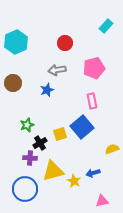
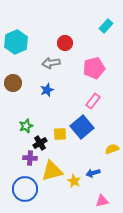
gray arrow: moved 6 px left, 7 px up
pink rectangle: moved 1 px right; rotated 49 degrees clockwise
green star: moved 1 px left, 1 px down
yellow square: rotated 16 degrees clockwise
yellow triangle: moved 1 px left
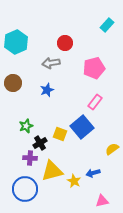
cyan rectangle: moved 1 px right, 1 px up
pink rectangle: moved 2 px right, 1 px down
yellow square: rotated 24 degrees clockwise
yellow semicircle: rotated 16 degrees counterclockwise
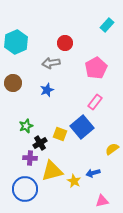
pink pentagon: moved 2 px right; rotated 15 degrees counterclockwise
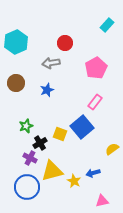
brown circle: moved 3 px right
purple cross: rotated 24 degrees clockwise
blue circle: moved 2 px right, 2 px up
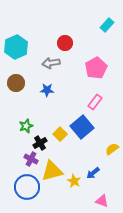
cyan hexagon: moved 5 px down
blue star: rotated 24 degrees clockwise
yellow square: rotated 24 degrees clockwise
purple cross: moved 1 px right, 1 px down
blue arrow: rotated 24 degrees counterclockwise
pink triangle: rotated 32 degrees clockwise
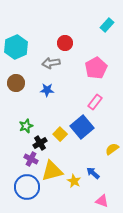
blue arrow: rotated 80 degrees clockwise
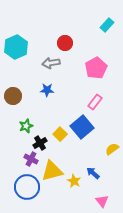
brown circle: moved 3 px left, 13 px down
pink triangle: rotated 32 degrees clockwise
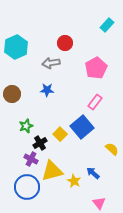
brown circle: moved 1 px left, 2 px up
yellow semicircle: rotated 80 degrees clockwise
pink triangle: moved 3 px left, 2 px down
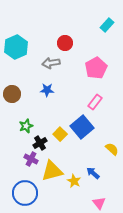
blue circle: moved 2 px left, 6 px down
